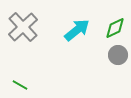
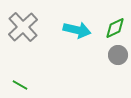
cyan arrow: rotated 52 degrees clockwise
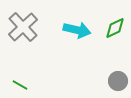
gray circle: moved 26 px down
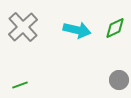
gray circle: moved 1 px right, 1 px up
green line: rotated 49 degrees counterclockwise
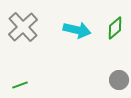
green diamond: rotated 15 degrees counterclockwise
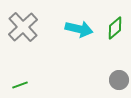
cyan arrow: moved 2 px right, 1 px up
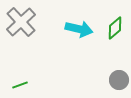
gray cross: moved 2 px left, 5 px up
